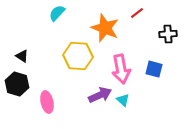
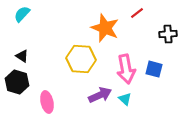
cyan semicircle: moved 35 px left, 1 px down
yellow hexagon: moved 3 px right, 3 px down
pink arrow: moved 5 px right
black hexagon: moved 2 px up
cyan triangle: moved 2 px right, 1 px up
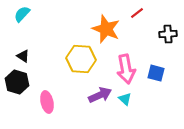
orange star: moved 1 px right, 1 px down
black triangle: moved 1 px right
blue square: moved 2 px right, 4 px down
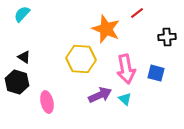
black cross: moved 1 px left, 3 px down
black triangle: moved 1 px right, 1 px down
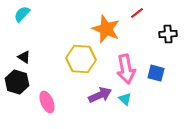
black cross: moved 1 px right, 3 px up
pink ellipse: rotated 10 degrees counterclockwise
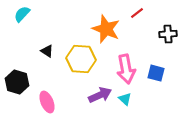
black triangle: moved 23 px right, 6 px up
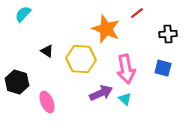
cyan semicircle: moved 1 px right
blue square: moved 7 px right, 5 px up
purple arrow: moved 1 px right, 2 px up
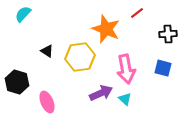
yellow hexagon: moved 1 px left, 2 px up; rotated 12 degrees counterclockwise
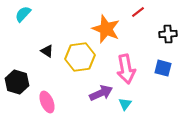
red line: moved 1 px right, 1 px up
cyan triangle: moved 5 px down; rotated 24 degrees clockwise
